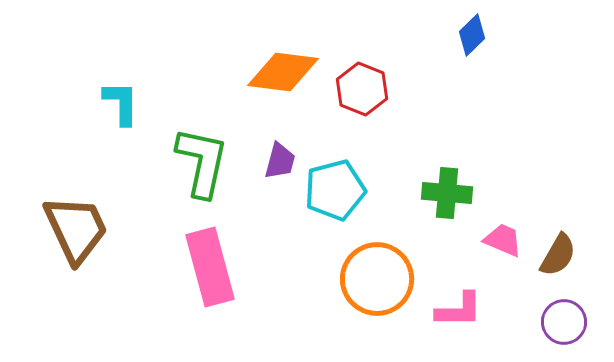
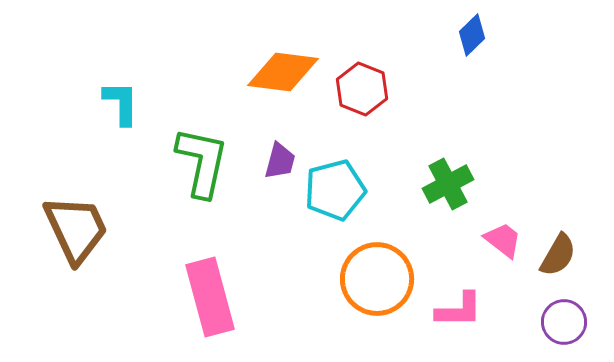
green cross: moved 1 px right, 9 px up; rotated 33 degrees counterclockwise
pink trapezoid: rotated 15 degrees clockwise
pink rectangle: moved 30 px down
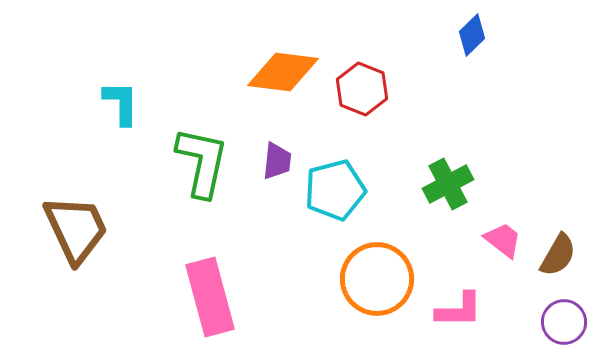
purple trapezoid: moved 3 px left; rotated 9 degrees counterclockwise
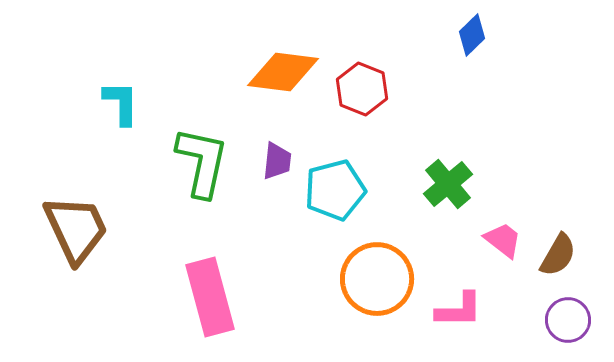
green cross: rotated 12 degrees counterclockwise
purple circle: moved 4 px right, 2 px up
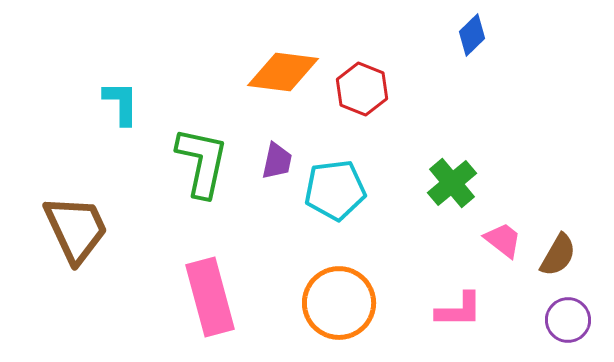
purple trapezoid: rotated 6 degrees clockwise
green cross: moved 4 px right, 1 px up
cyan pentagon: rotated 8 degrees clockwise
orange circle: moved 38 px left, 24 px down
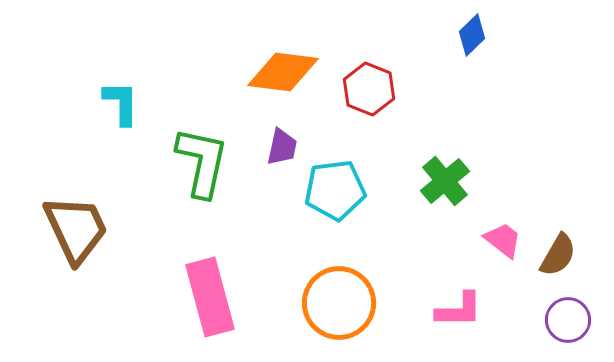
red hexagon: moved 7 px right
purple trapezoid: moved 5 px right, 14 px up
green cross: moved 7 px left, 2 px up
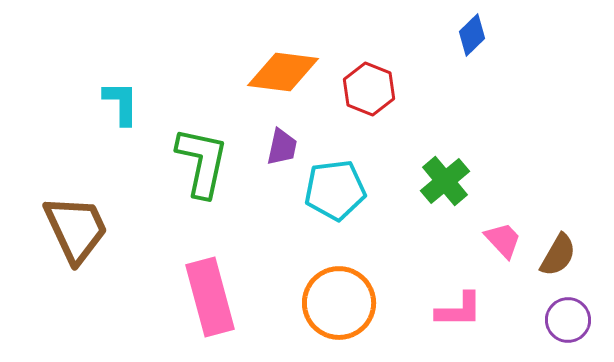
pink trapezoid: rotated 9 degrees clockwise
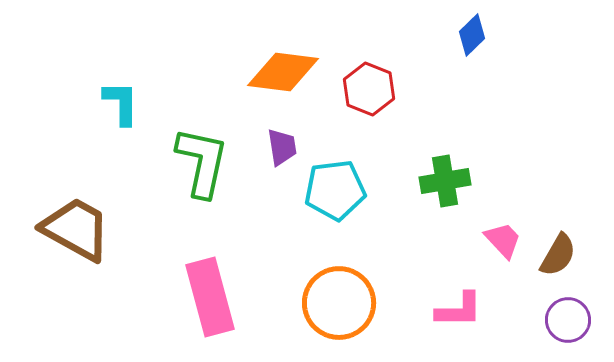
purple trapezoid: rotated 21 degrees counterclockwise
green cross: rotated 30 degrees clockwise
brown trapezoid: rotated 36 degrees counterclockwise
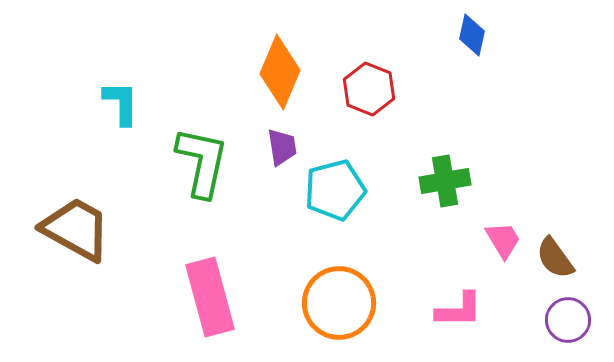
blue diamond: rotated 33 degrees counterclockwise
orange diamond: moved 3 px left; rotated 74 degrees counterclockwise
cyan pentagon: rotated 8 degrees counterclockwise
pink trapezoid: rotated 12 degrees clockwise
brown semicircle: moved 3 px left, 3 px down; rotated 114 degrees clockwise
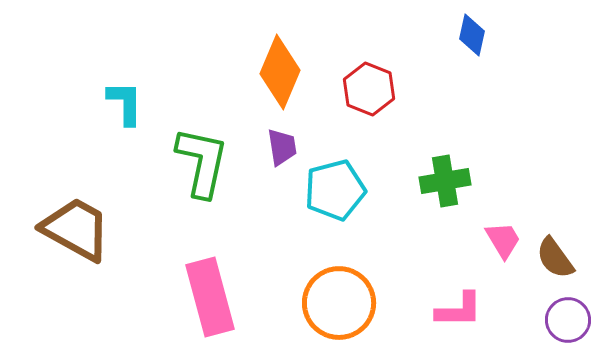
cyan L-shape: moved 4 px right
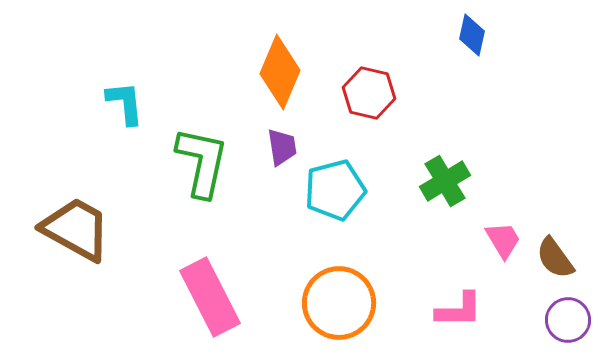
red hexagon: moved 4 px down; rotated 9 degrees counterclockwise
cyan L-shape: rotated 6 degrees counterclockwise
green cross: rotated 21 degrees counterclockwise
pink rectangle: rotated 12 degrees counterclockwise
